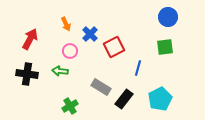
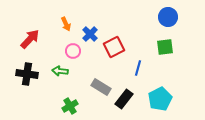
red arrow: rotated 15 degrees clockwise
pink circle: moved 3 px right
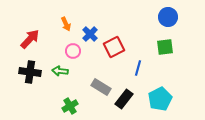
black cross: moved 3 px right, 2 px up
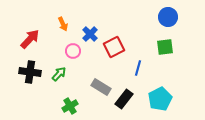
orange arrow: moved 3 px left
green arrow: moved 1 px left, 3 px down; rotated 126 degrees clockwise
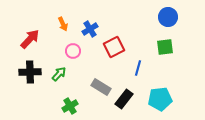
blue cross: moved 5 px up; rotated 14 degrees clockwise
black cross: rotated 10 degrees counterclockwise
cyan pentagon: rotated 20 degrees clockwise
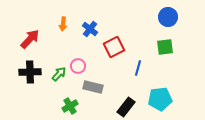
orange arrow: rotated 32 degrees clockwise
blue cross: rotated 21 degrees counterclockwise
pink circle: moved 5 px right, 15 px down
gray rectangle: moved 8 px left; rotated 18 degrees counterclockwise
black rectangle: moved 2 px right, 8 px down
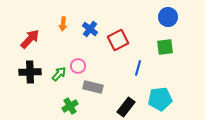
red square: moved 4 px right, 7 px up
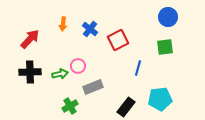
green arrow: moved 1 px right; rotated 35 degrees clockwise
gray rectangle: rotated 36 degrees counterclockwise
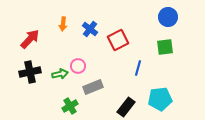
black cross: rotated 10 degrees counterclockwise
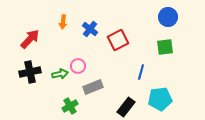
orange arrow: moved 2 px up
blue line: moved 3 px right, 4 px down
